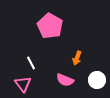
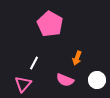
pink pentagon: moved 2 px up
white line: moved 3 px right; rotated 56 degrees clockwise
pink triangle: rotated 18 degrees clockwise
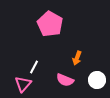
white line: moved 4 px down
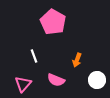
pink pentagon: moved 3 px right, 2 px up
orange arrow: moved 2 px down
white line: moved 11 px up; rotated 48 degrees counterclockwise
pink semicircle: moved 9 px left
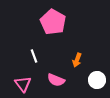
pink triangle: rotated 18 degrees counterclockwise
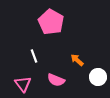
pink pentagon: moved 2 px left
orange arrow: rotated 112 degrees clockwise
white circle: moved 1 px right, 3 px up
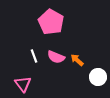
pink semicircle: moved 23 px up
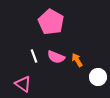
orange arrow: rotated 16 degrees clockwise
pink triangle: rotated 18 degrees counterclockwise
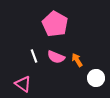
pink pentagon: moved 4 px right, 2 px down
white circle: moved 2 px left, 1 px down
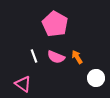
orange arrow: moved 3 px up
